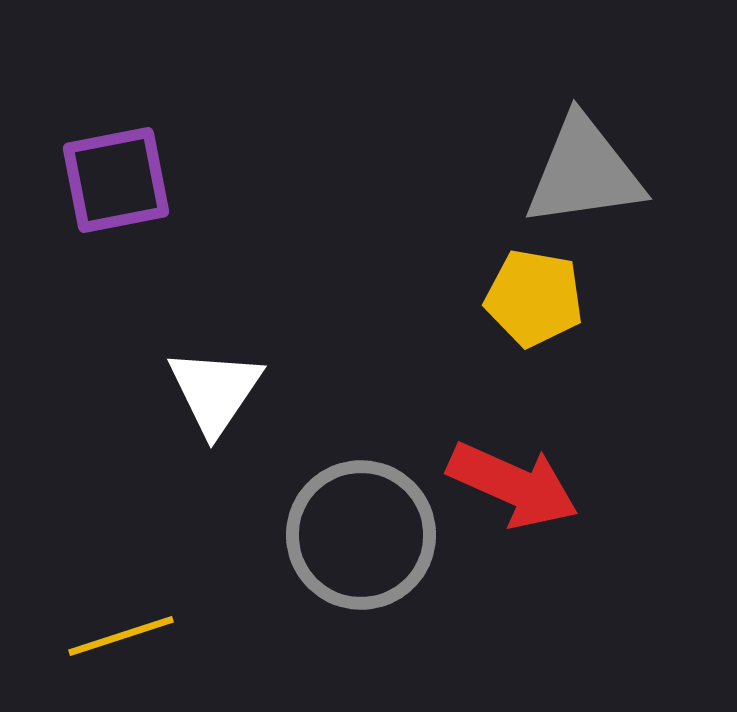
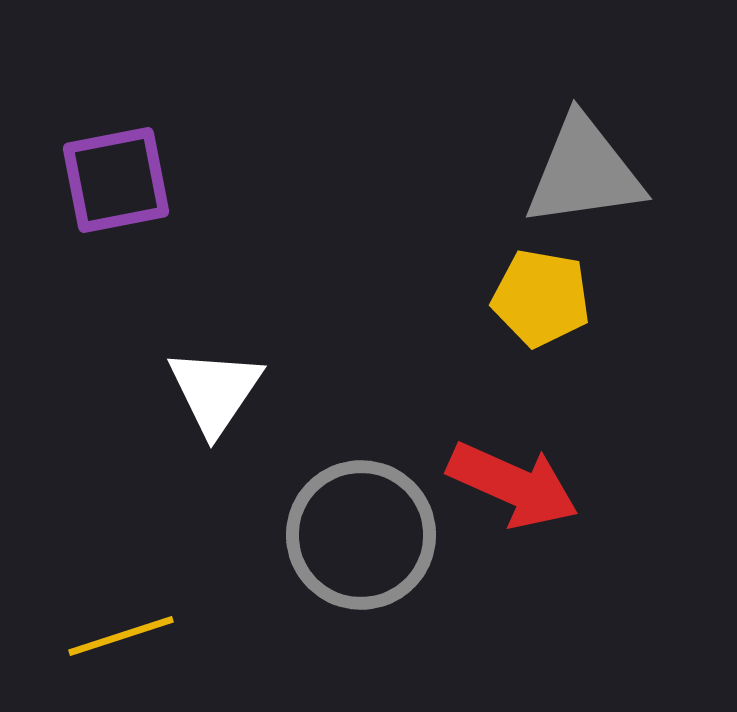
yellow pentagon: moved 7 px right
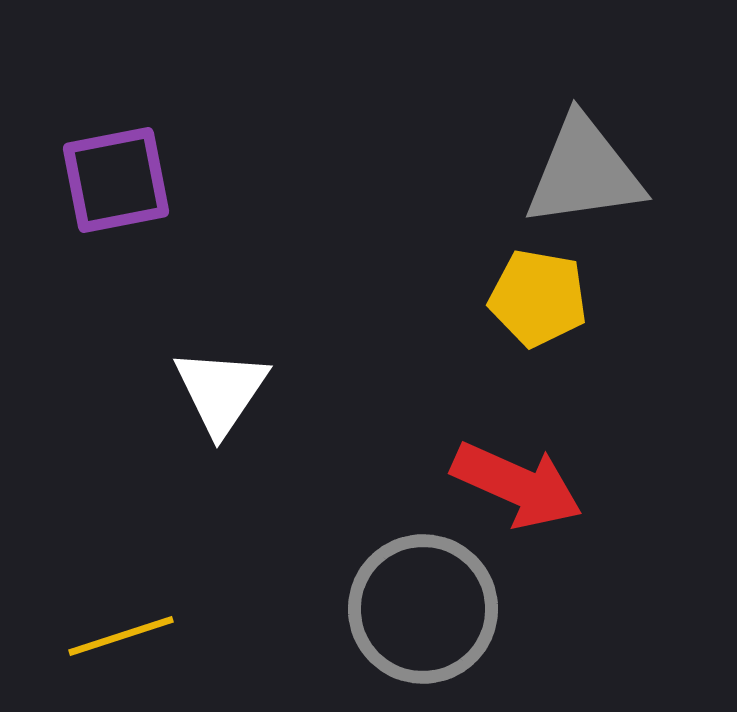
yellow pentagon: moved 3 px left
white triangle: moved 6 px right
red arrow: moved 4 px right
gray circle: moved 62 px right, 74 px down
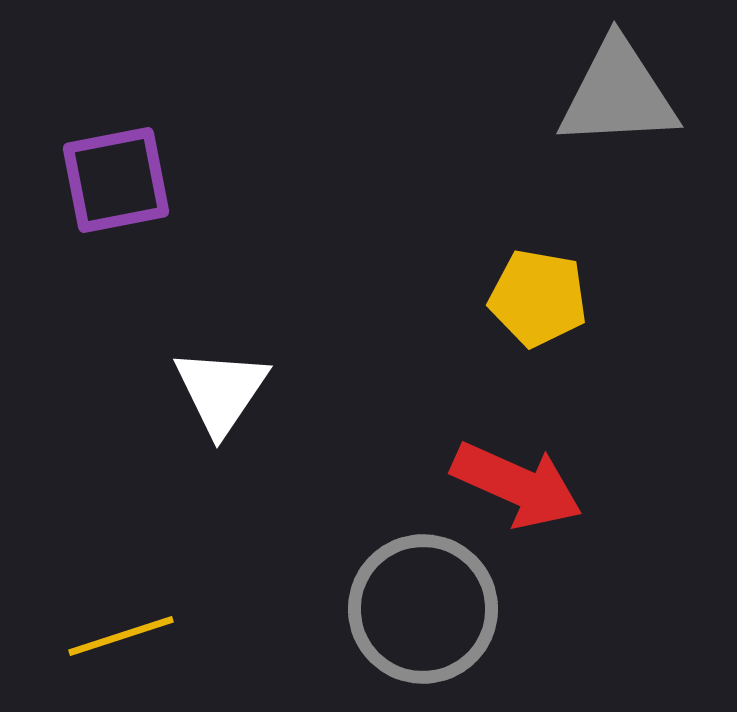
gray triangle: moved 34 px right, 78 px up; rotated 5 degrees clockwise
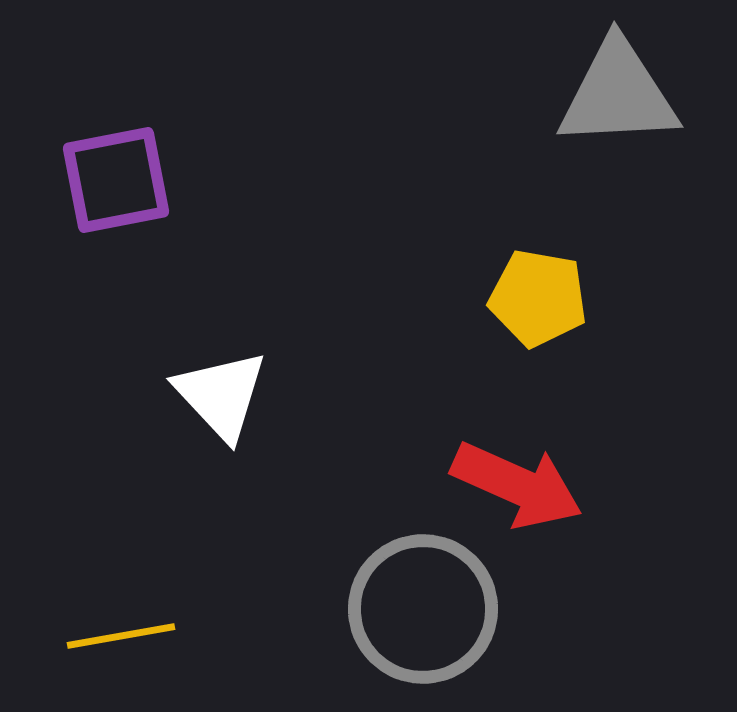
white triangle: moved 4 px down; rotated 17 degrees counterclockwise
yellow line: rotated 8 degrees clockwise
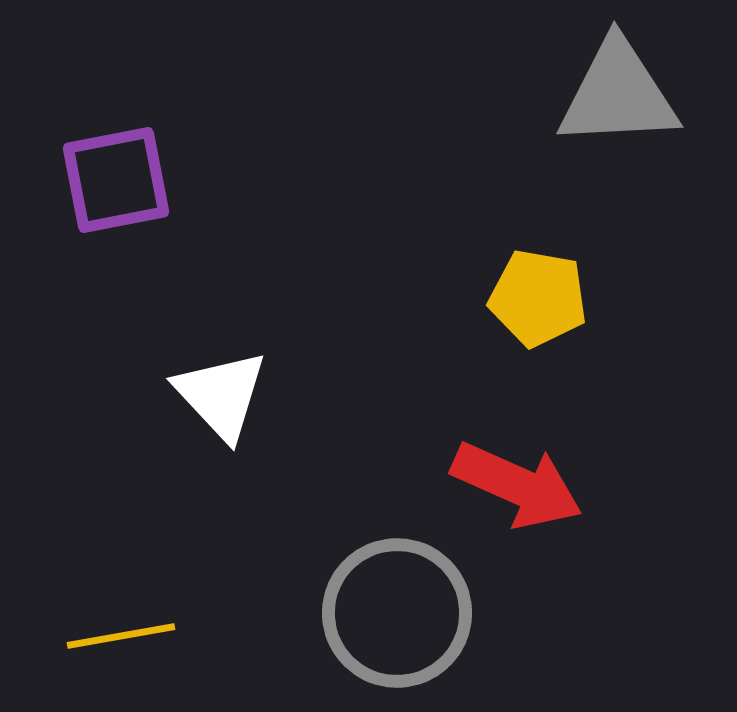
gray circle: moved 26 px left, 4 px down
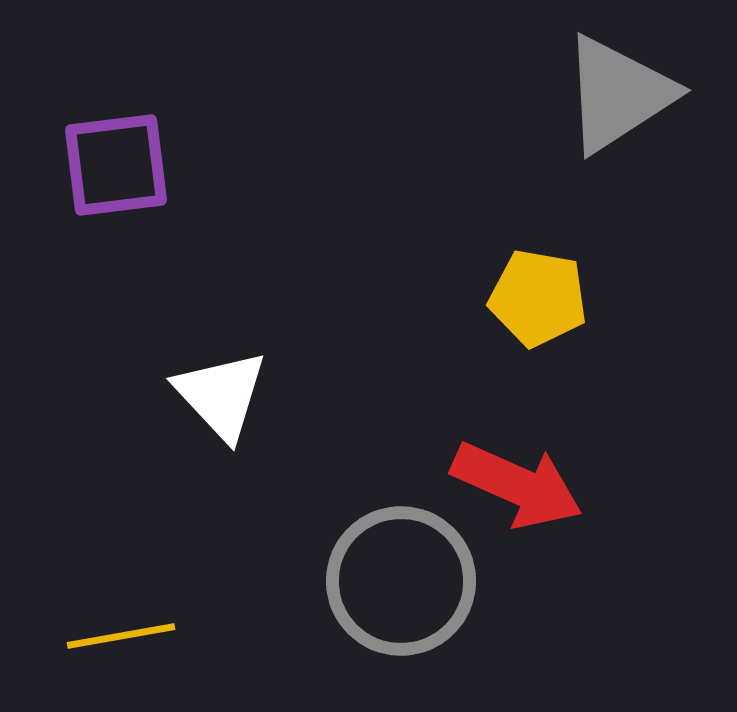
gray triangle: rotated 30 degrees counterclockwise
purple square: moved 15 px up; rotated 4 degrees clockwise
gray circle: moved 4 px right, 32 px up
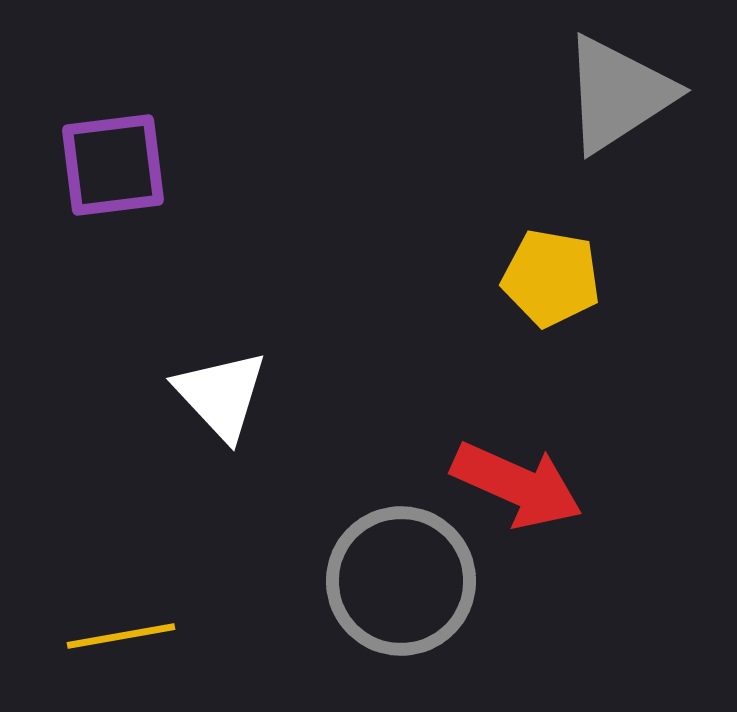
purple square: moved 3 px left
yellow pentagon: moved 13 px right, 20 px up
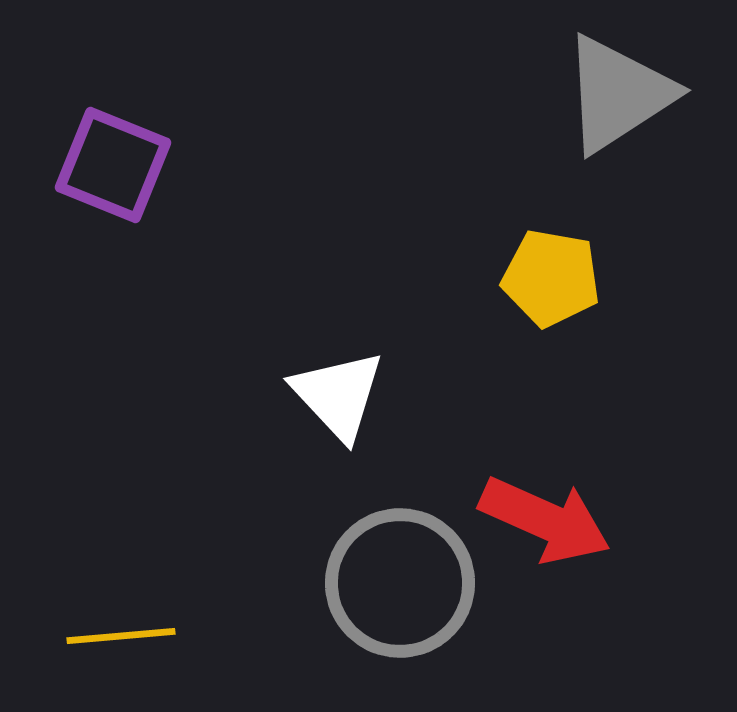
purple square: rotated 29 degrees clockwise
white triangle: moved 117 px right
red arrow: moved 28 px right, 35 px down
gray circle: moved 1 px left, 2 px down
yellow line: rotated 5 degrees clockwise
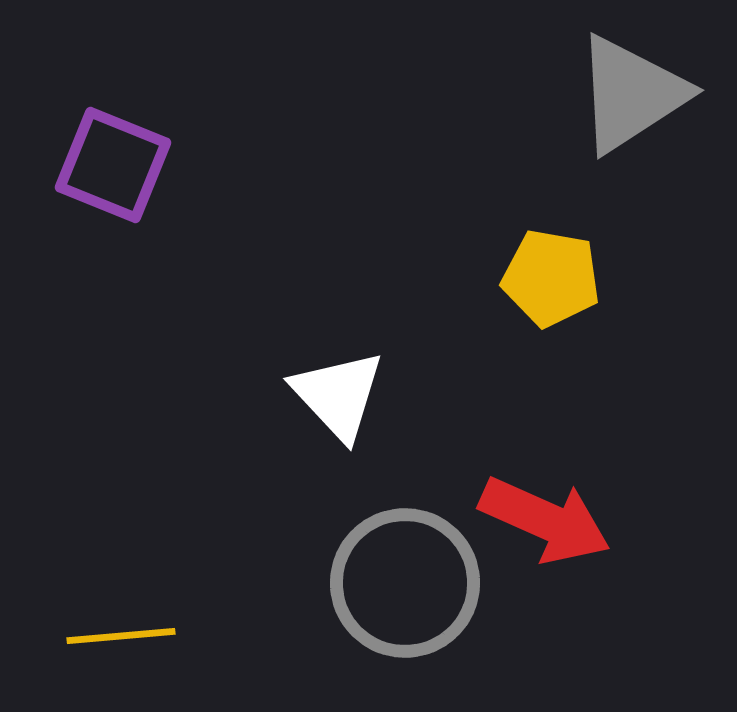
gray triangle: moved 13 px right
gray circle: moved 5 px right
